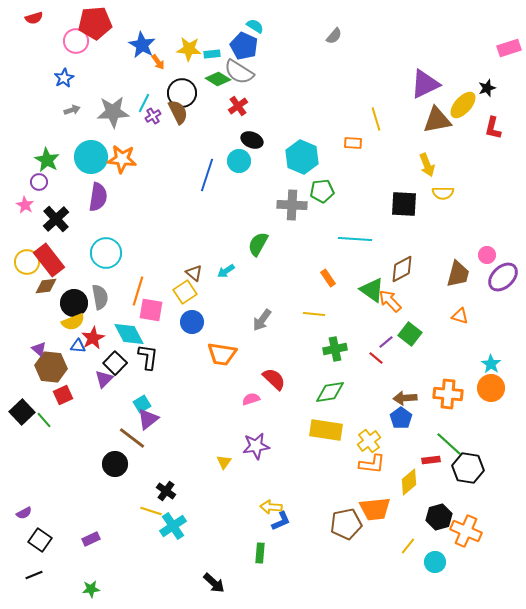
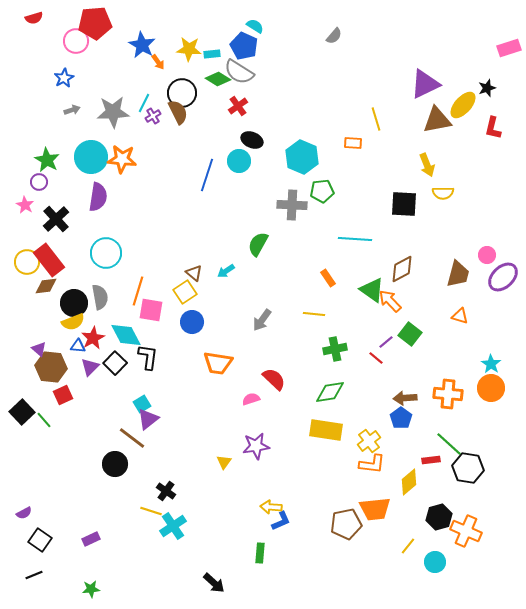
cyan diamond at (129, 334): moved 3 px left, 1 px down
orange trapezoid at (222, 354): moved 4 px left, 9 px down
purple triangle at (104, 379): moved 14 px left, 12 px up
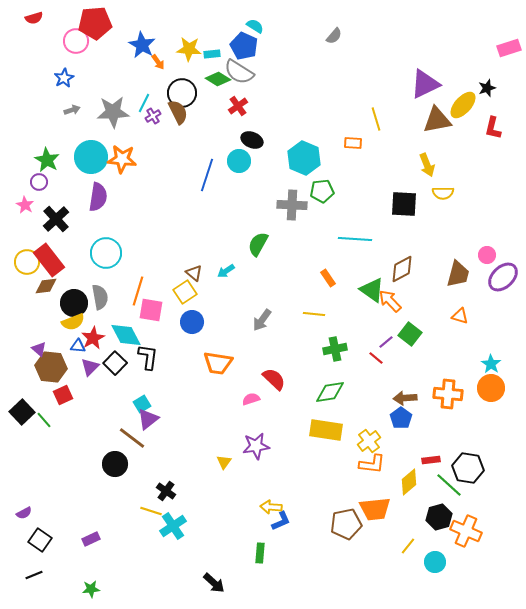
cyan hexagon at (302, 157): moved 2 px right, 1 px down
green line at (449, 444): moved 41 px down
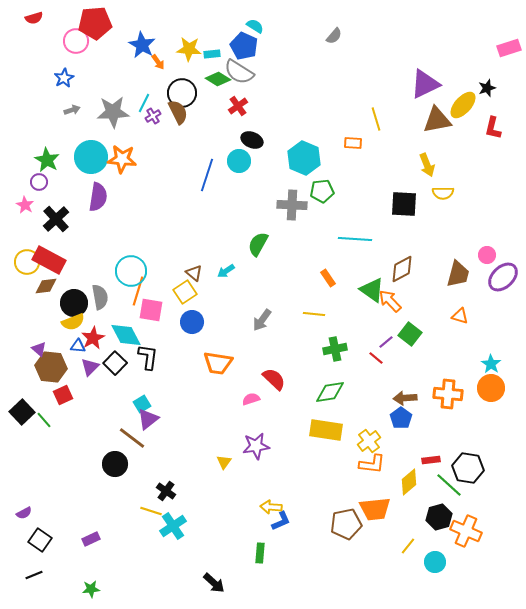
cyan circle at (106, 253): moved 25 px right, 18 px down
red rectangle at (49, 260): rotated 24 degrees counterclockwise
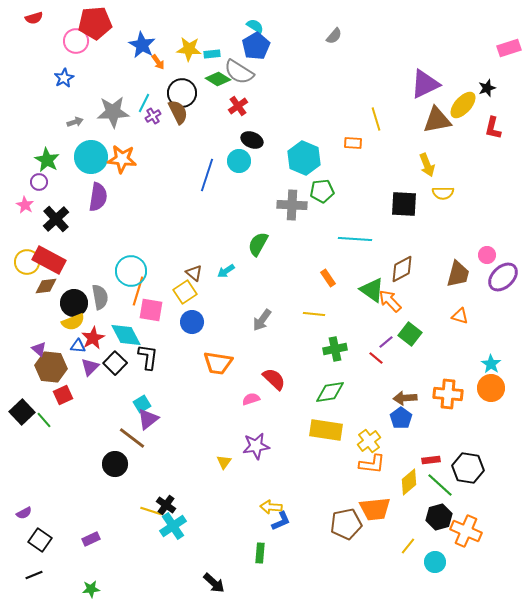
blue pentagon at (244, 46): moved 12 px right; rotated 16 degrees clockwise
gray arrow at (72, 110): moved 3 px right, 12 px down
green line at (449, 485): moved 9 px left
black cross at (166, 491): moved 14 px down
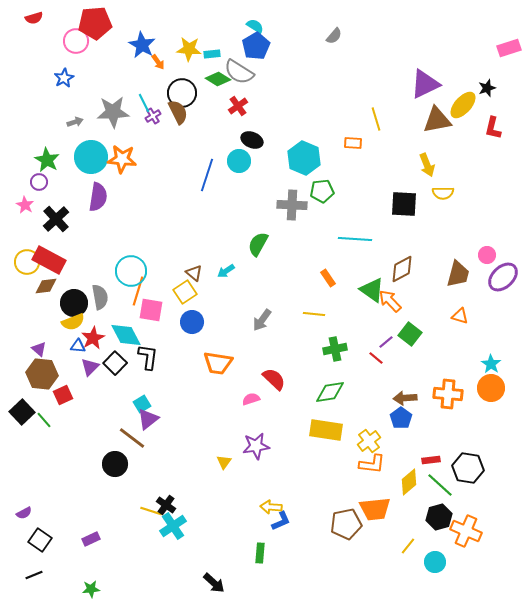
cyan line at (144, 103): rotated 54 degrees counterclockwise
brown hexagon at (51, 367): moved 9 px left, 7 px down
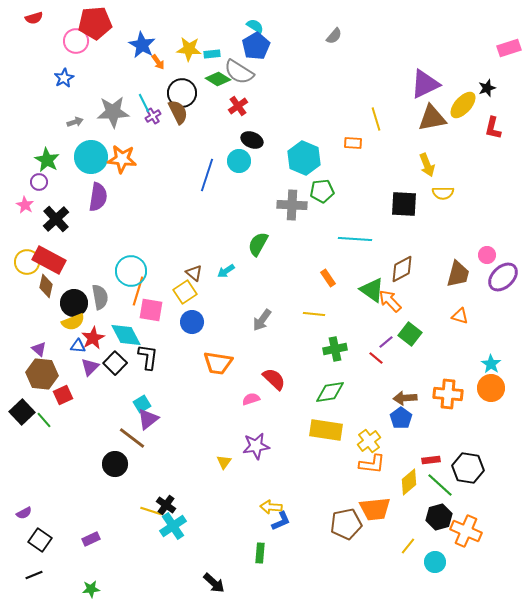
brown triangle at (437, 120): moved 5 px left, 2 px up
brown diamond at (46, 286): rotated 70 degrees counterclockwise
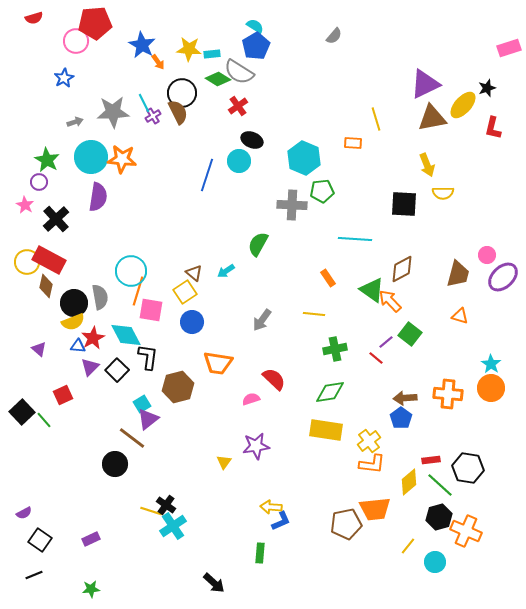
black square at (115, 363): moved 2 px right, 7 px down
brown hexagon at (42, 374): moved 136 px right, 13 px down; rotated 20 degrees counterclockwise
